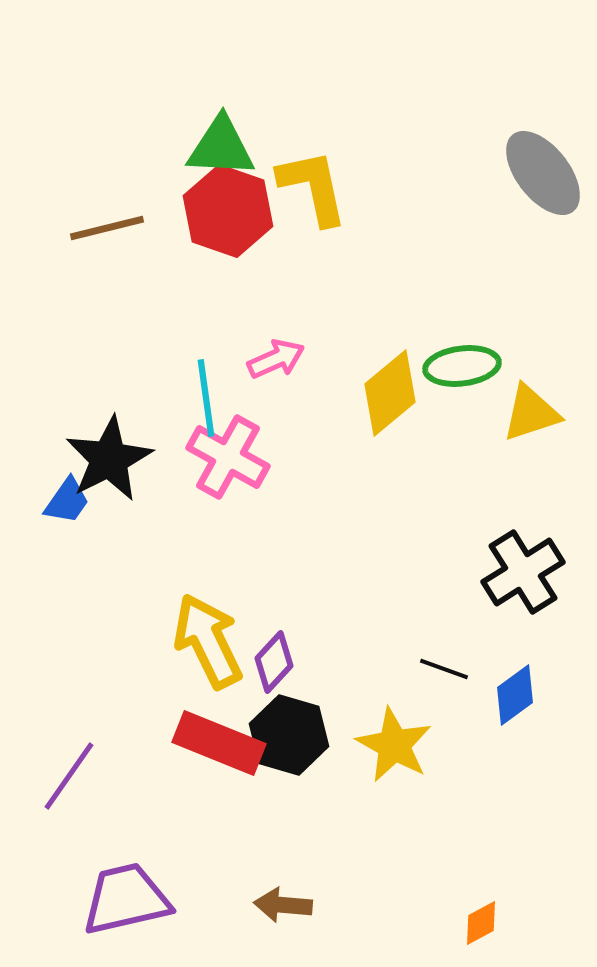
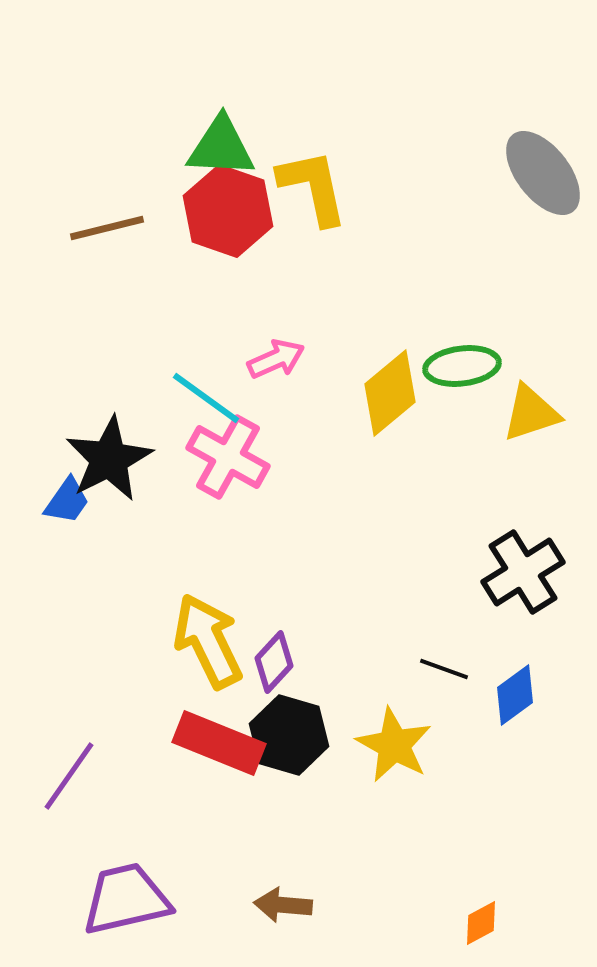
cyan line: rotated 46 degrees counterclockwise
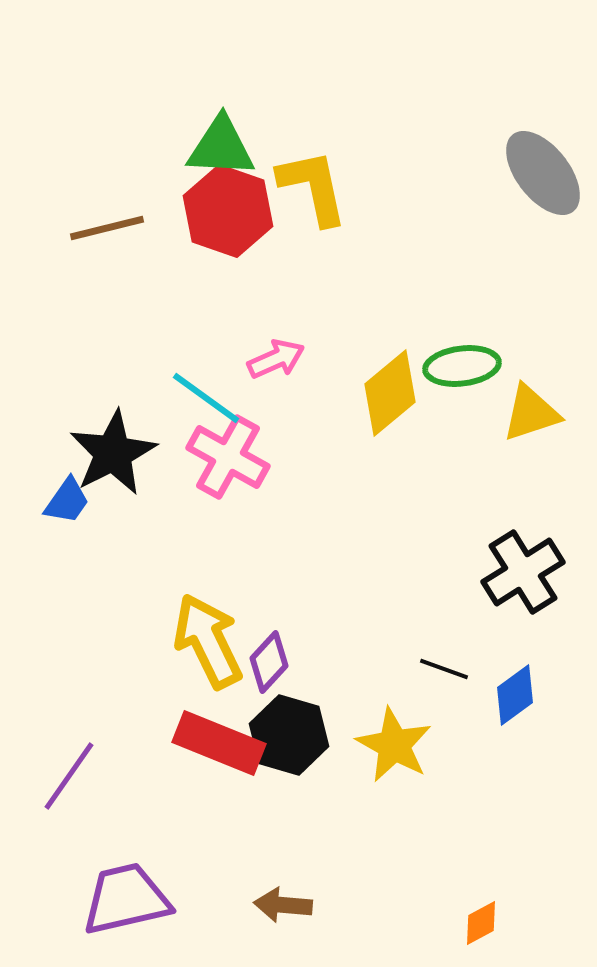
black star: moved 4 px right, 6 px up
purple diamond: moved 5 px left
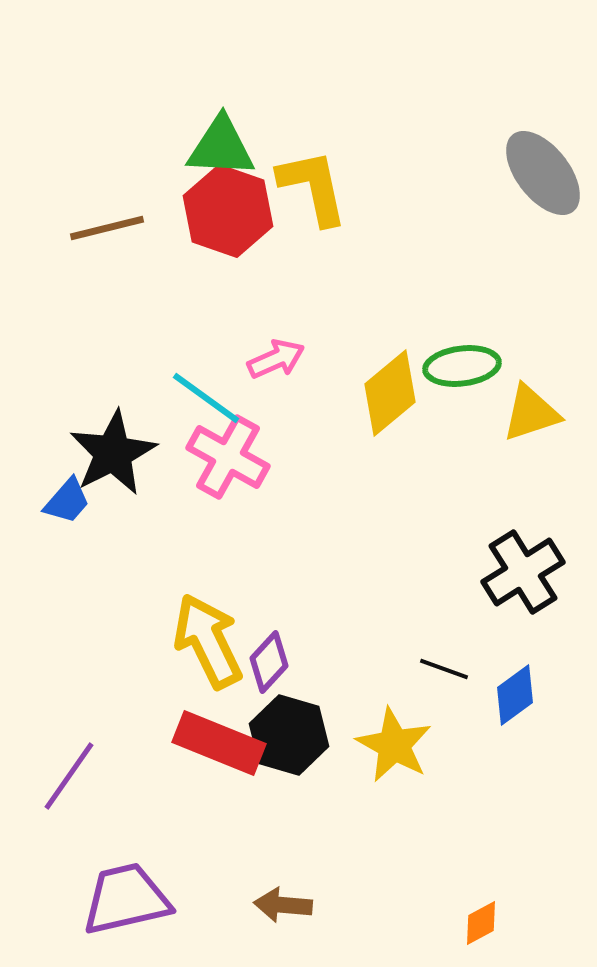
blue trapezoid: rotated 6 degrees clockwise
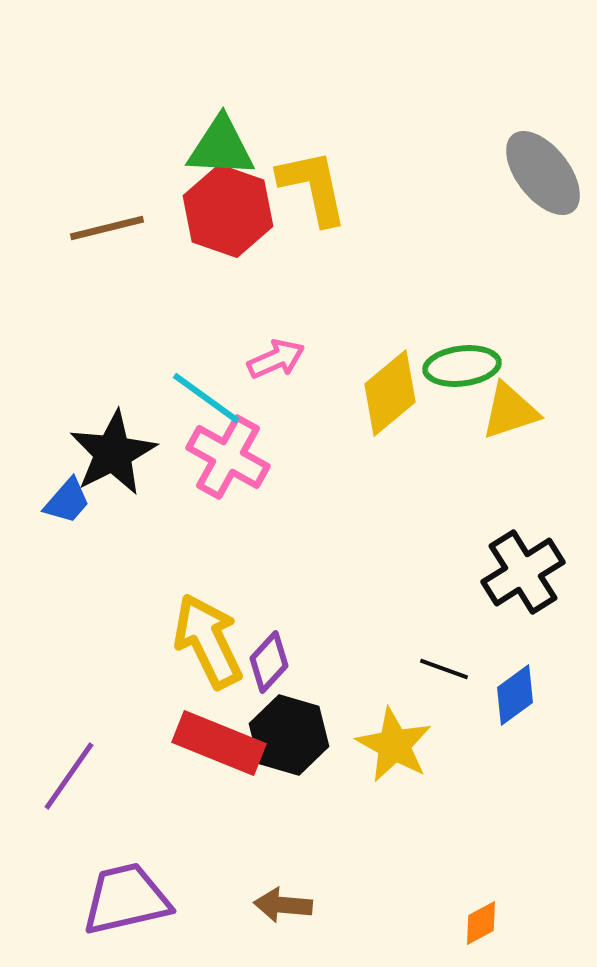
yellow triangle: moved 21 px left, 2 px up
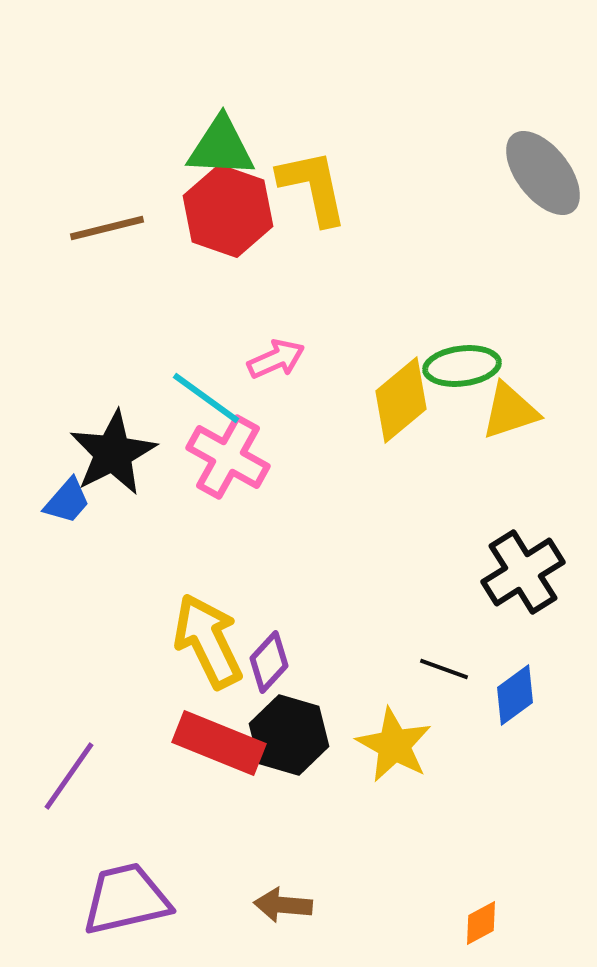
yellow diamond: moved 11 px right, 7 px down
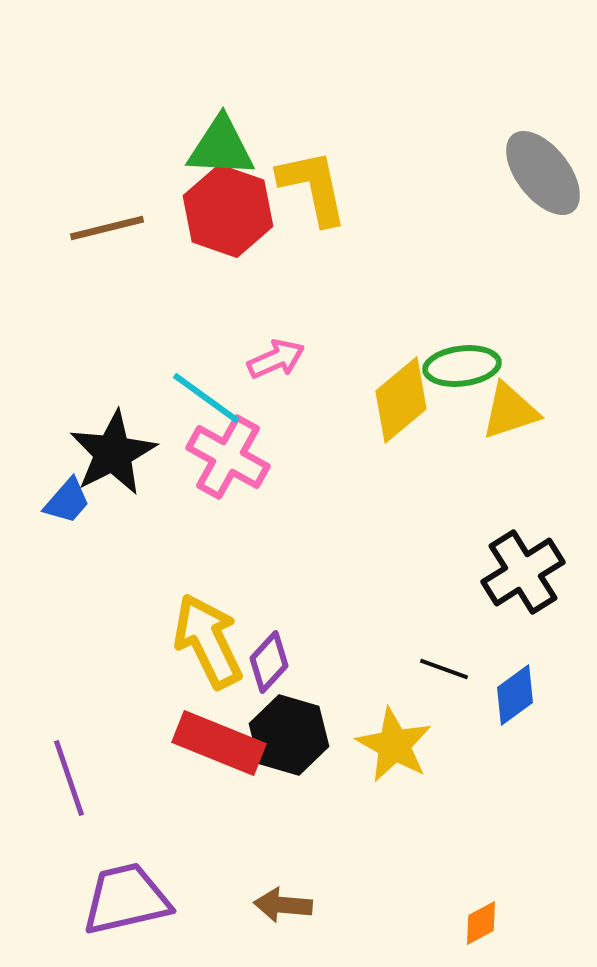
purple line: moved 2 px down; rotated 54 degrees counterclockwise
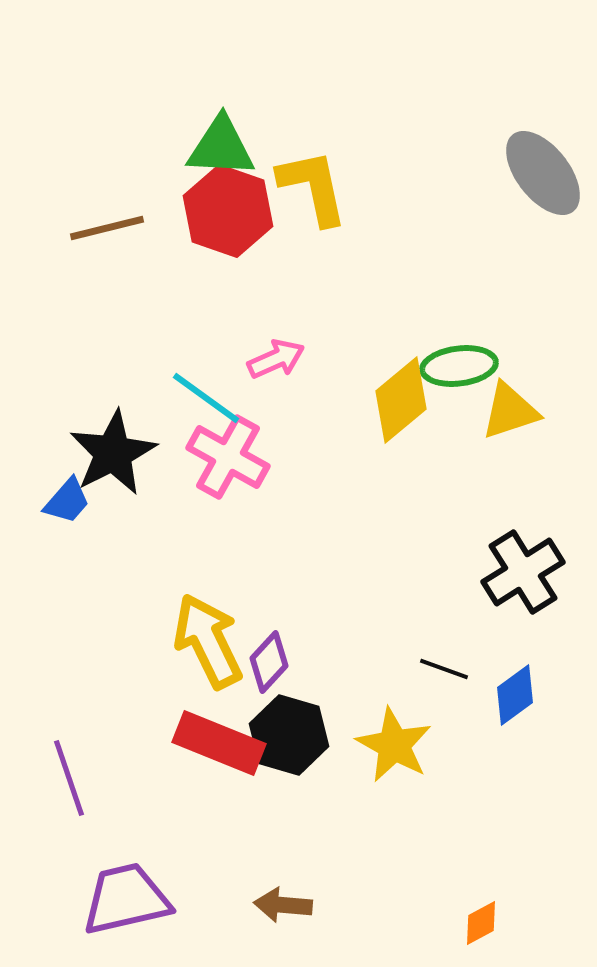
green ellipse: moved 3 px left
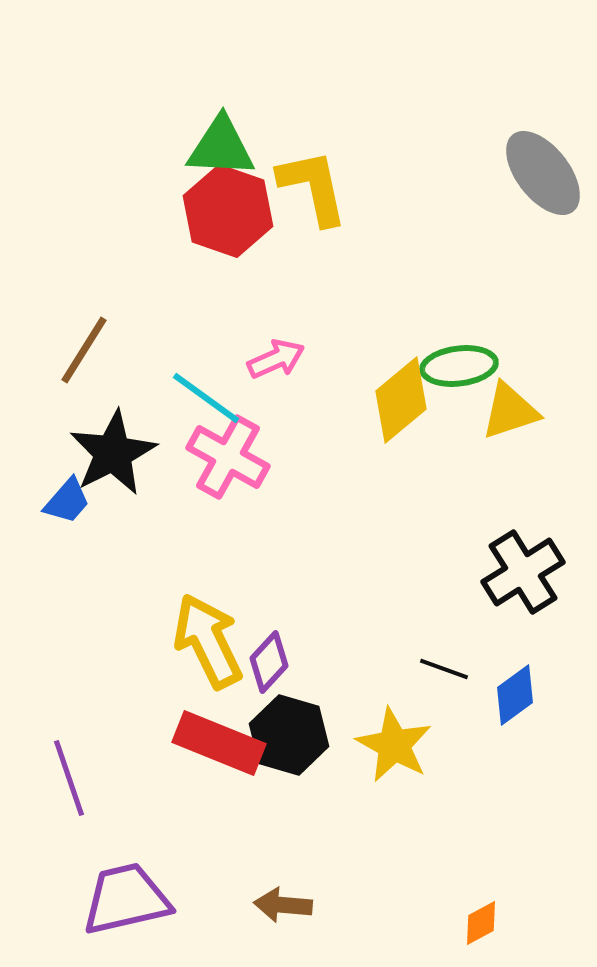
brown line: moved 23 px left, 122 px down; rotated 44 degrees counterclockwise
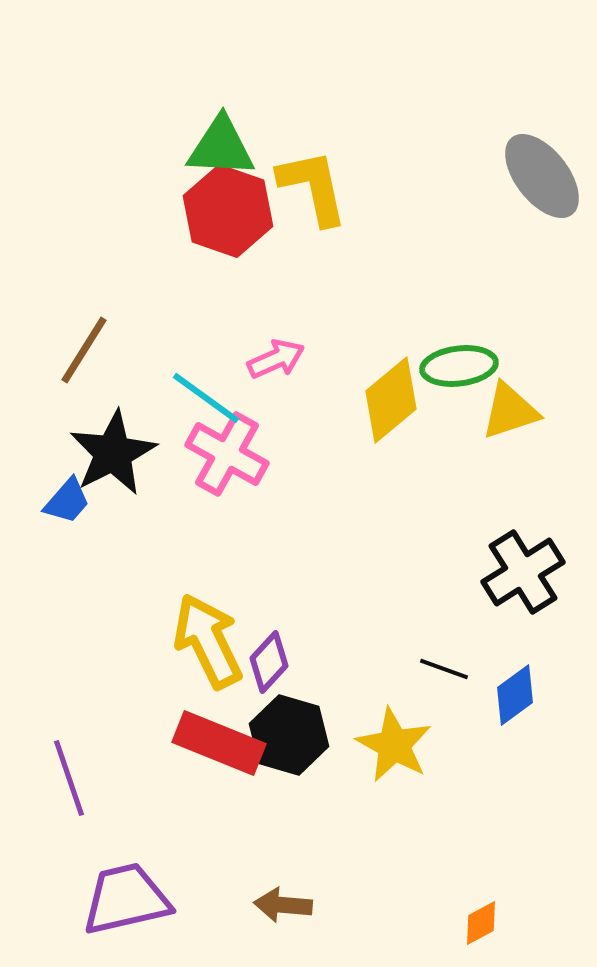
gray ellipse: moved 1 px left, 3 px down
yellow diamond: moved 10 px left
pink cross: moved 1 px left, 3 px up
